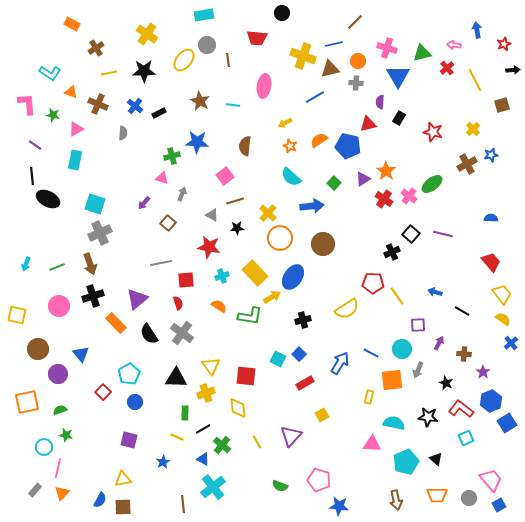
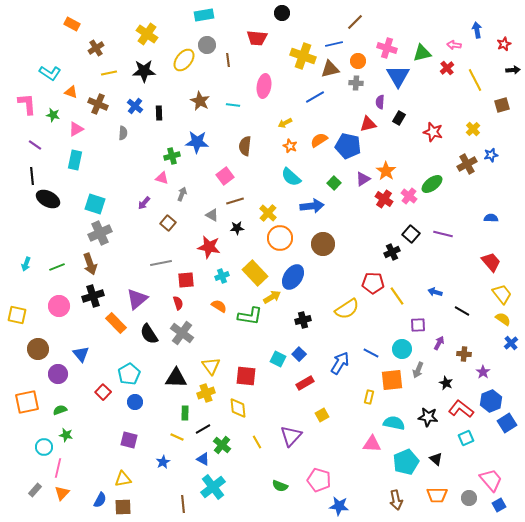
black rectangle at (159, 113): rotated 64 degrees counterclockwise
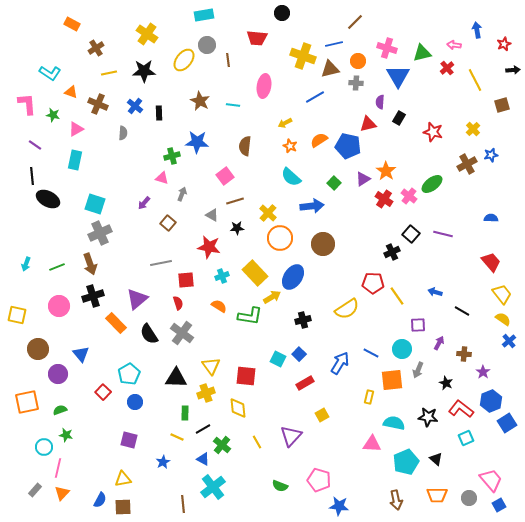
blue cross at (511, 343): moved 2 px left, 2 px up
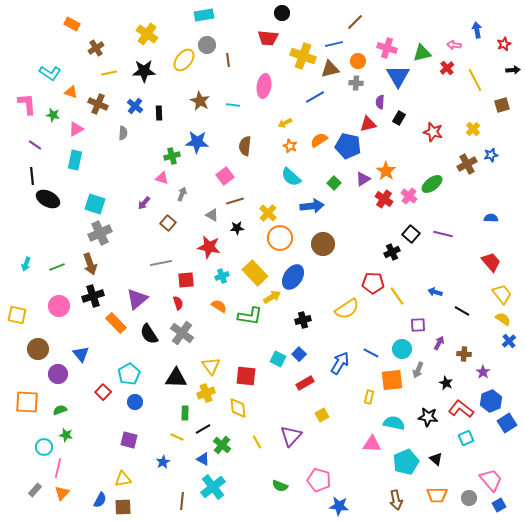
red trapezoid at (257, 38): moved 11 px right
orange square at (27, 402): rotated 15 degrees clockwise
brown line at (183, 504): moved 1 px left, 3 px up; rotated 12 degrees clockwise
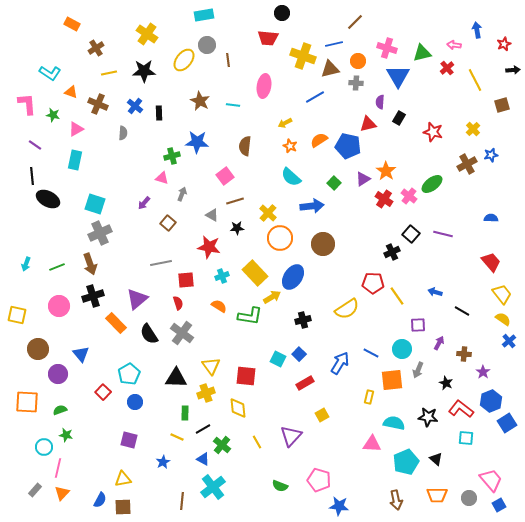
cyan square at (466, 438): rotated 28 degrees clockwise
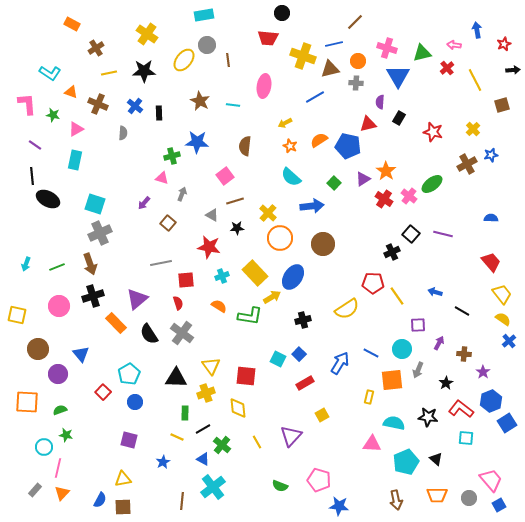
black star at (446, 383): rotated 16 degrees clockwise
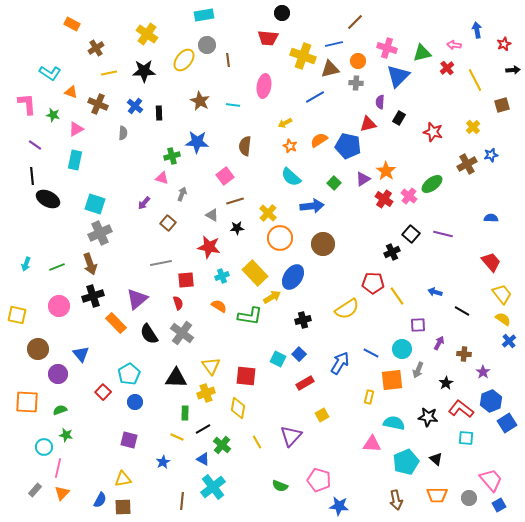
blue triangle at (398, 76): rotated 15 degrees clockwise
yellow cross at (473, 129): moved 2 px up
yellow diamond at (238, 408): rotated 15 degrees clockwise
